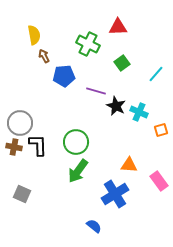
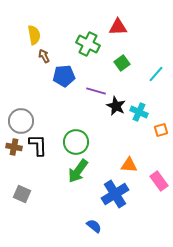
gray circle: moved 1 px right, 2 px up
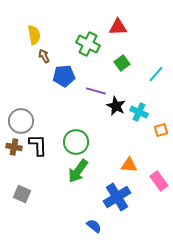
blue cross: moved 2 px right, 3 px down
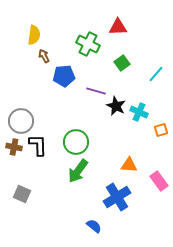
yellow semicircle: rotated 18 degrees clockwise
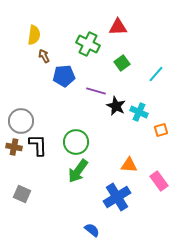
blue semicircle: moved 2 px left, 4 px down
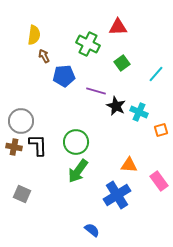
blue cross: moved 2 px up
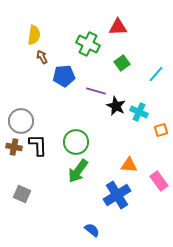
brown arrow: moved 2 px left, 1 px down
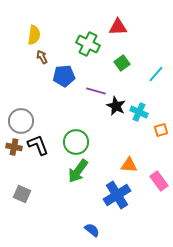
black L-shape: rotated 20 degrees counterclockwise
